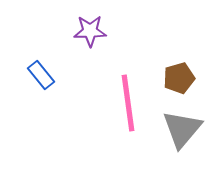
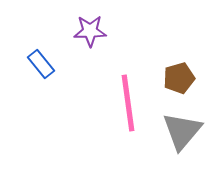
blue rectangle: moved 11 px up
gray triangle: moved 2 px down
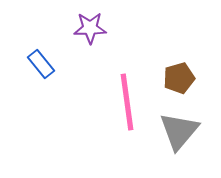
purple star: moved 3 px up
pink line: moved 1 px left, 1 px up
gray triangle: moved 3 px left
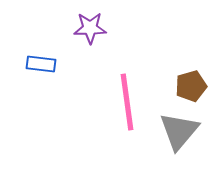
blue rectangle: rotated 44 degrees counterclockwise
brown pentagon: moved 12 px right, 8 px down
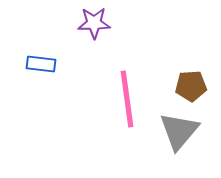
purple star: moved 4 px right, 5 px up
brown pentagon: rotated 12 degrees clockwise
pink line: moved 3 px up
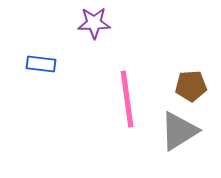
gray triangle: rotated 18 degrees clockwise
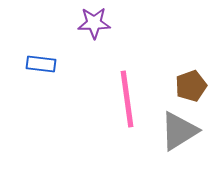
brown pentagon: rotated 16 degrees counterclockwise
